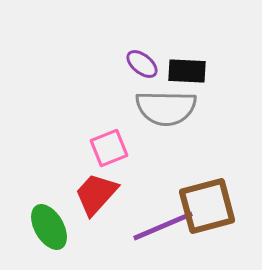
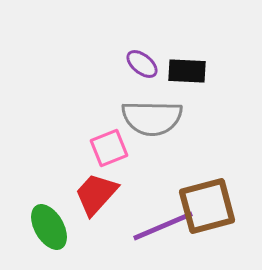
gray semicircle: moved 14 px left, 10 px down
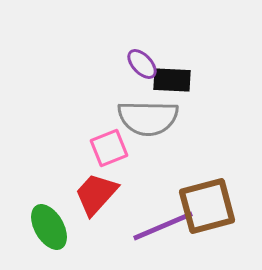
purple ellipse: rotated 8 degrees clockwise
black rectangle: moved 15 px left, 9 px down
gray semicircle: moved 4 px left
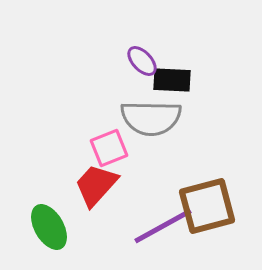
purple ellipse: moved 3 px up
gray semicircle: moved 3 px right
red trapezoid: moved 9 px up
purple line: rotated 6 degrees counterclockwise
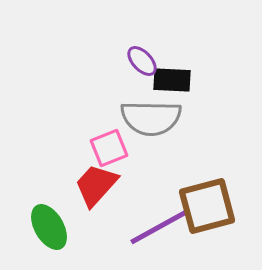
purple line: moved 4 px left, 1 px down
